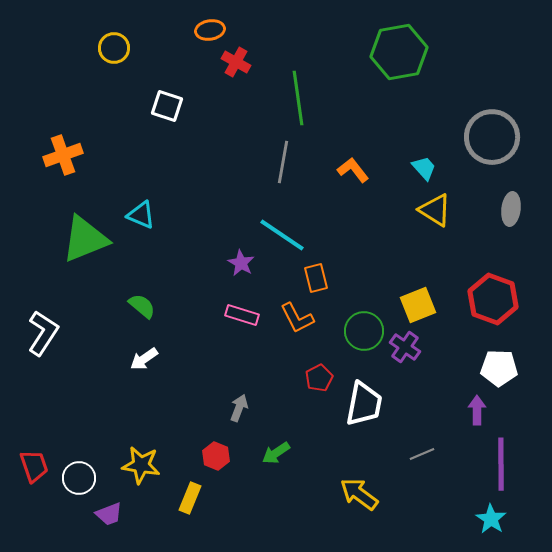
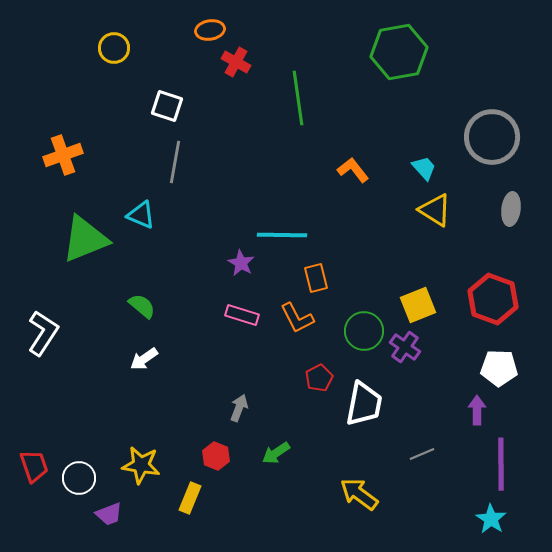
gray line at (283, 162): moved 108 px left
cyan line at (282, 235): rotated 33 degrees counterclockwise
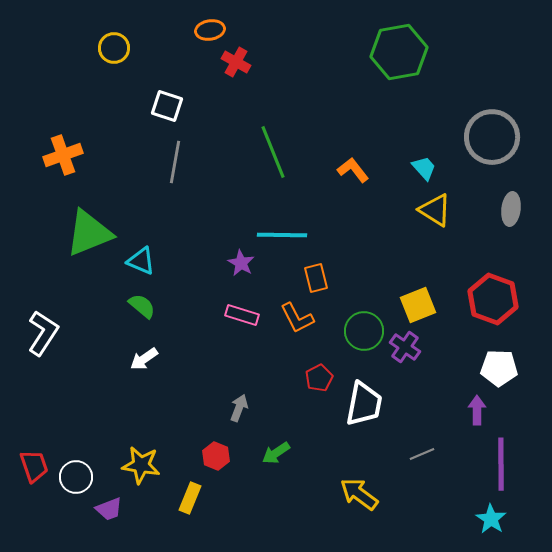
green line at (298, 98): moved 25 px left, 54 px down; rotated 14 degrees counterclockwise
cyan triangle at (141, 215): moved 46 px down
green triangle at (85, 239): moved 4 px right, 6 px up
white circle at (79, 478): moved 3 px left, 1 px up
purple trapezoid at (109, 514): moved 5 px up
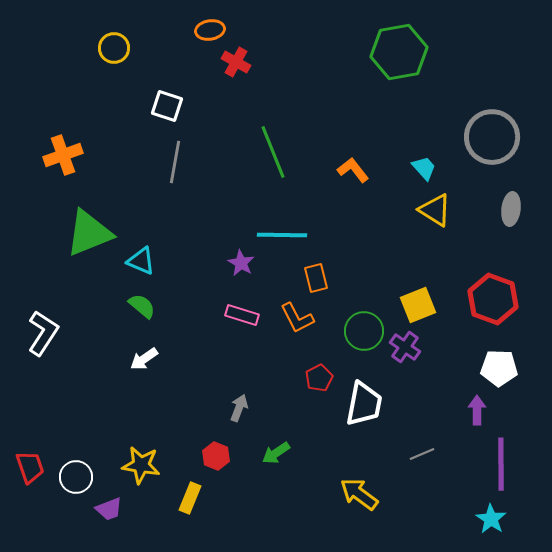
red trapezoid at (34, 466): moved 4 px left, 1 px down
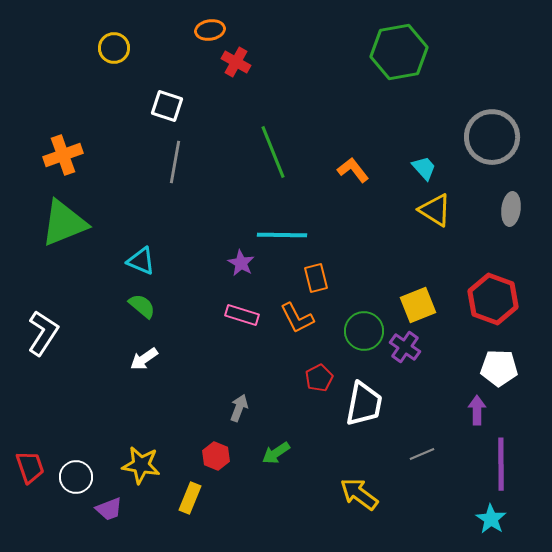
green triangle at (89, 233): moved 25 px left, 10 px up
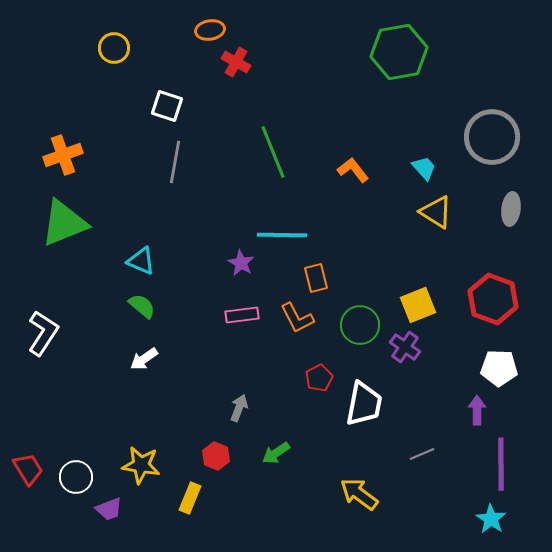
yellow triangle at (435, 210): moved 1 px right, 2 px down
pink rectangle at (242, 315): rotated 24 degrees counterclockwise
green circle at (364, 331): moved 4 px left, 6 px up
red trapezoid at (30, 467): moved 2 px left, 2 px down; rotated 12 degrees counterclockwise
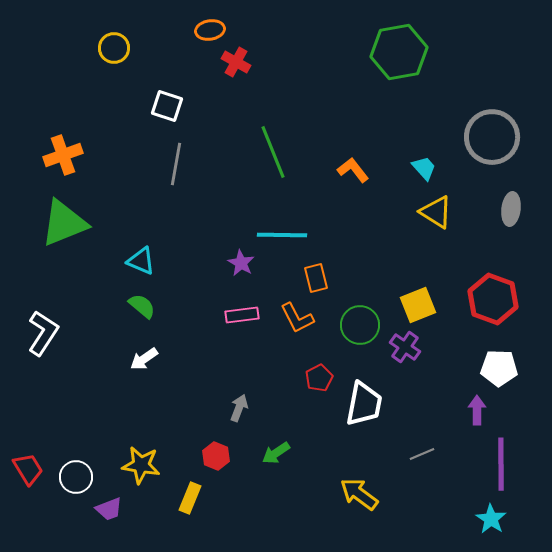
gray line at (175, 162): moved 1 px right, 2 px down
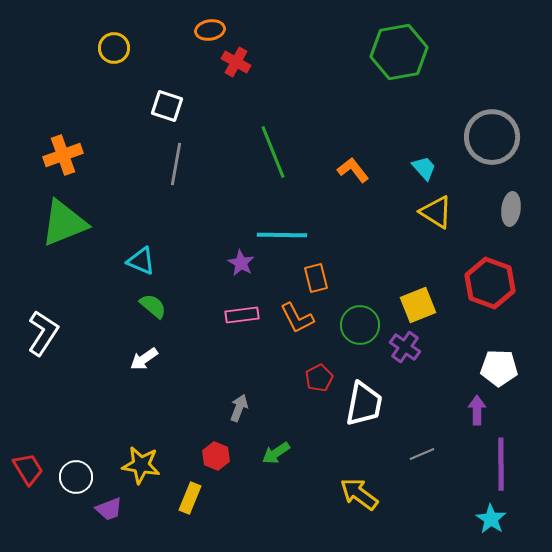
red hexagon at (493, 299): moved 3 px left, 16 px up
green semicircle at (142, 306): moved 11 px right
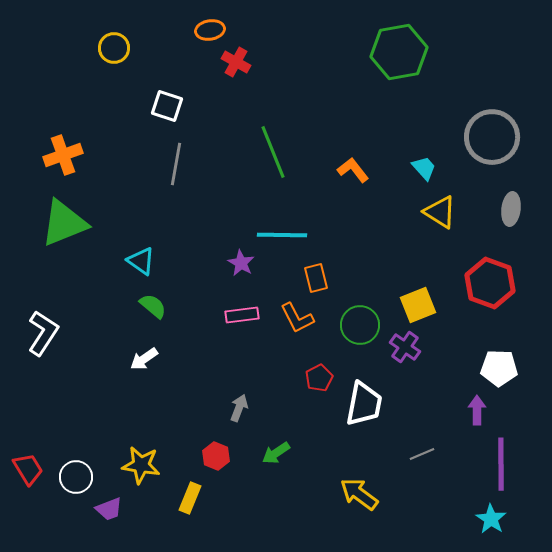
yellow triangle at (436, 212): moved 4 px right
cyan triangle at (141, 261): rotated 12 degrees clockwise
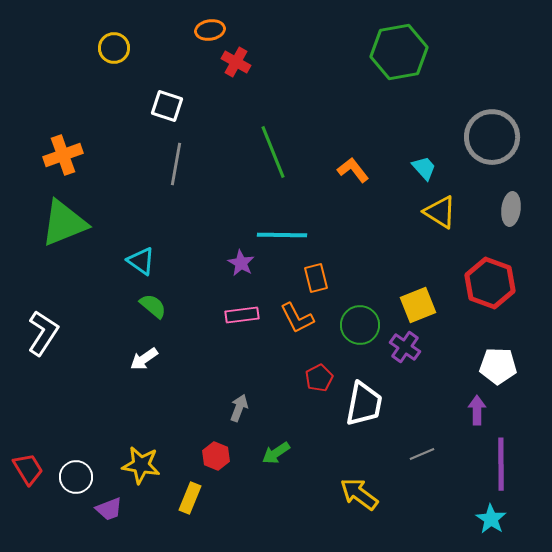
white pentagon at (499, 368): moved 1 px left, 2 px up
